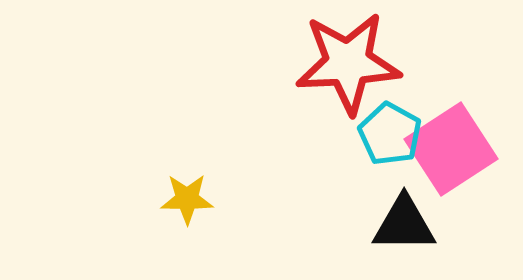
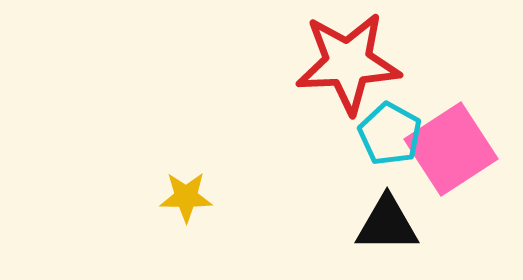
yellow star: moved 1 px left, 2 px up
black triangle: moved 17 px left
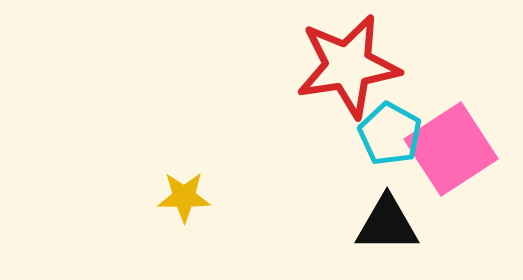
red star: moved 3 px down; rotated 6 degrees counterclockwise
yellow star: moved 2 px left
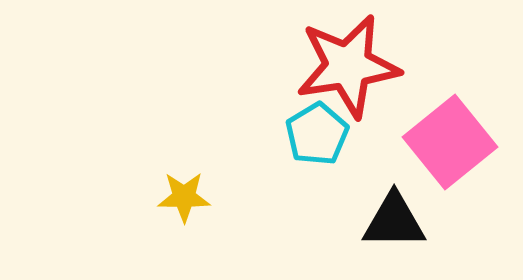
cyan pentagon: moved 73 px left; rotated 12 degrees clockwise
pink square: moved 1 px left, 7 px up; rotated 6 degrees counterclockwise
black triangle: moved 7 px right, 3 px up
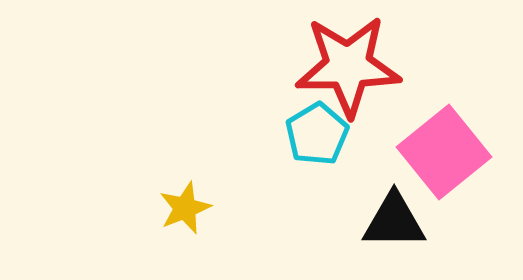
red star: rotated 8 degrees clockwise
pink square: moved 6 px left, 10 px down
yellow star: moved 1 px right, 11 px down; rotated 22 degrees counterclockwise
